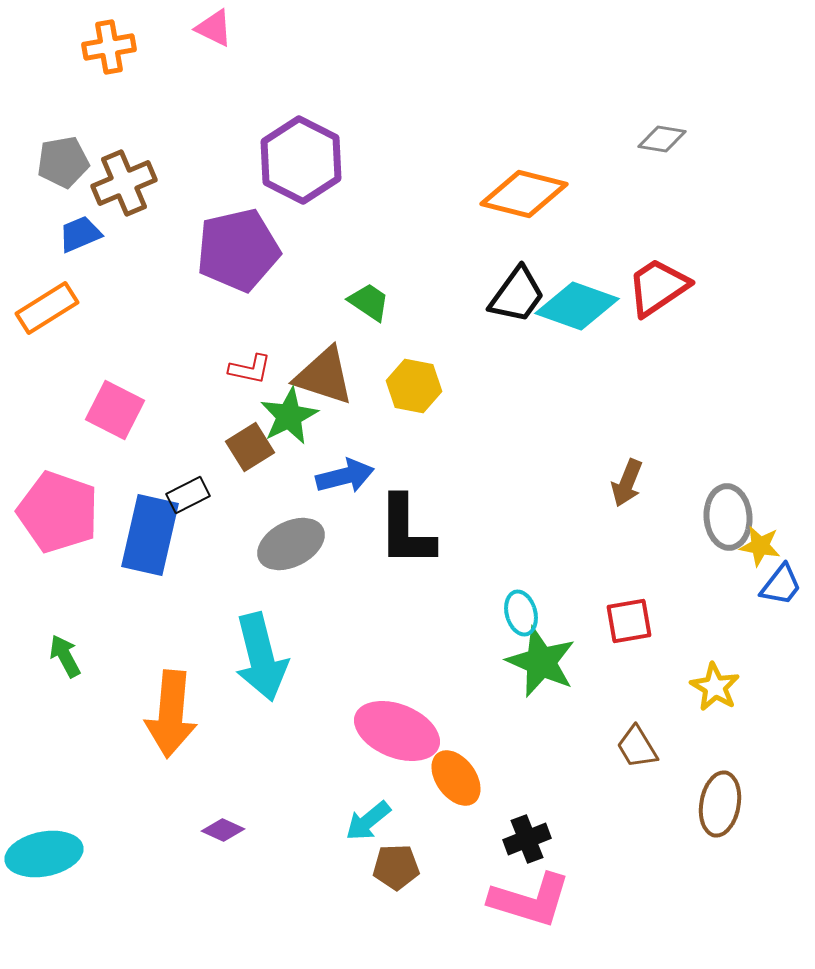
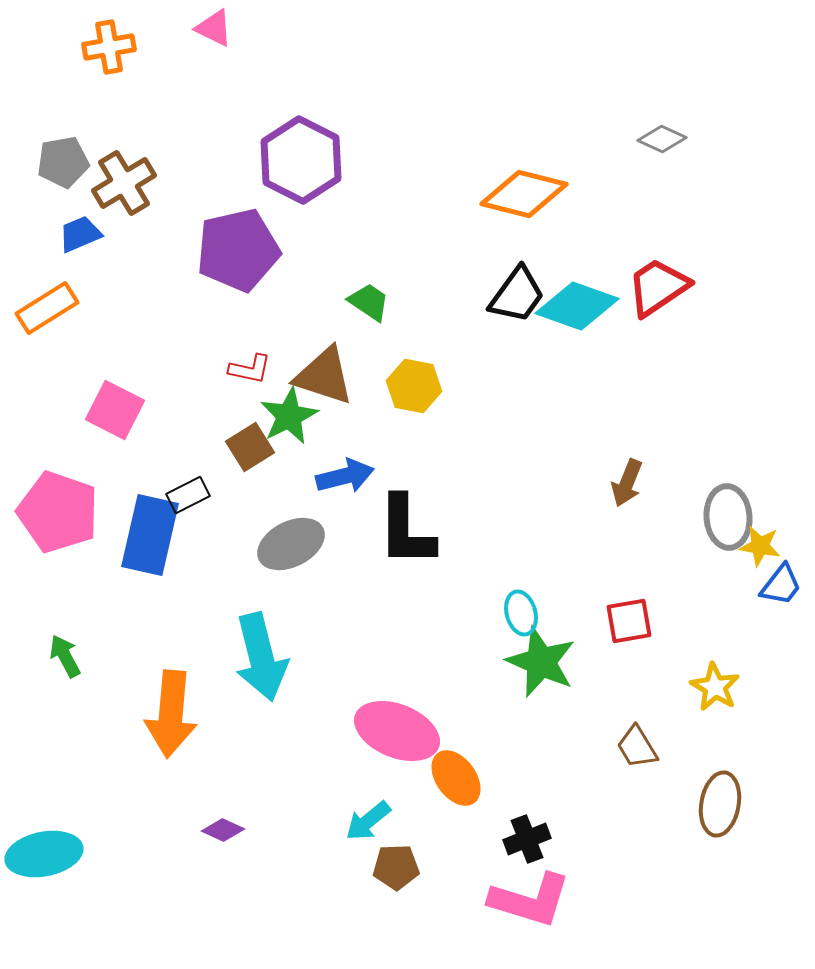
gray diamond at (662, 139): rotated 15 degrees clockwise
brown cross at (124, 183): rotated 8 degrees counterclockwise
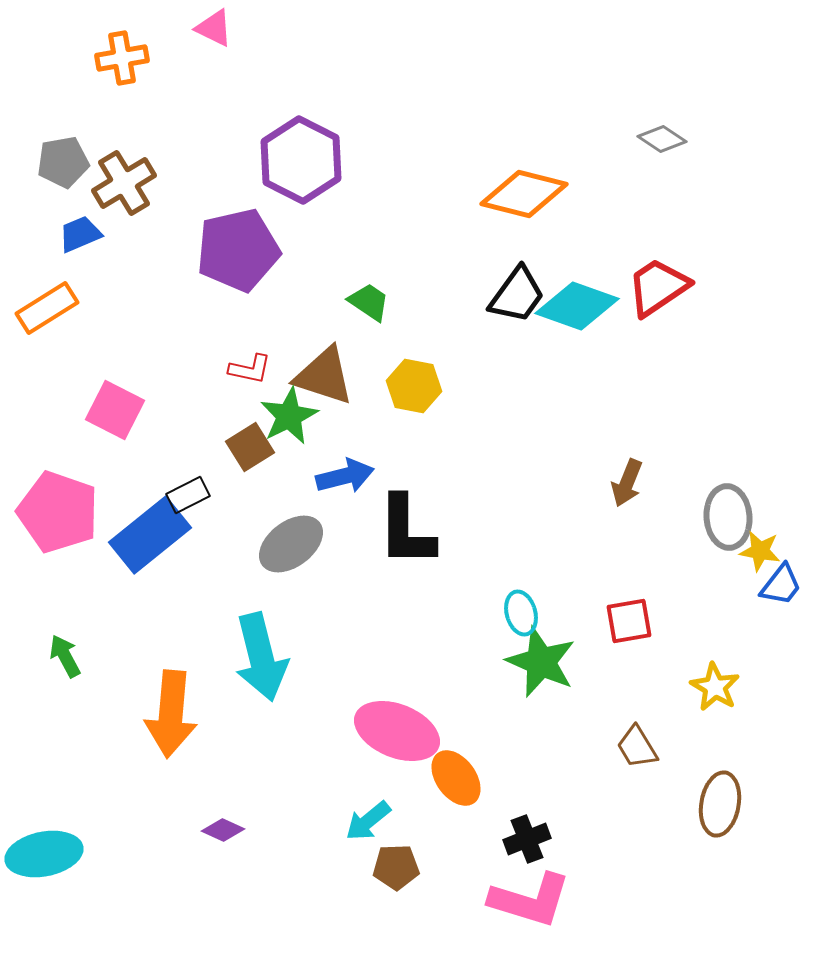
orange cross at (109, 47): moved 13 px right, 11 px down
gray diamond at (662, 139): rotated 9 degrees clockwise
blue rectangle at (150, 535): rotated 38 degrees clockwise
gray ellipse at (291, 544): rotated 10 degrees counterclockwise
yellow star at (760, 546): moved 5 px down
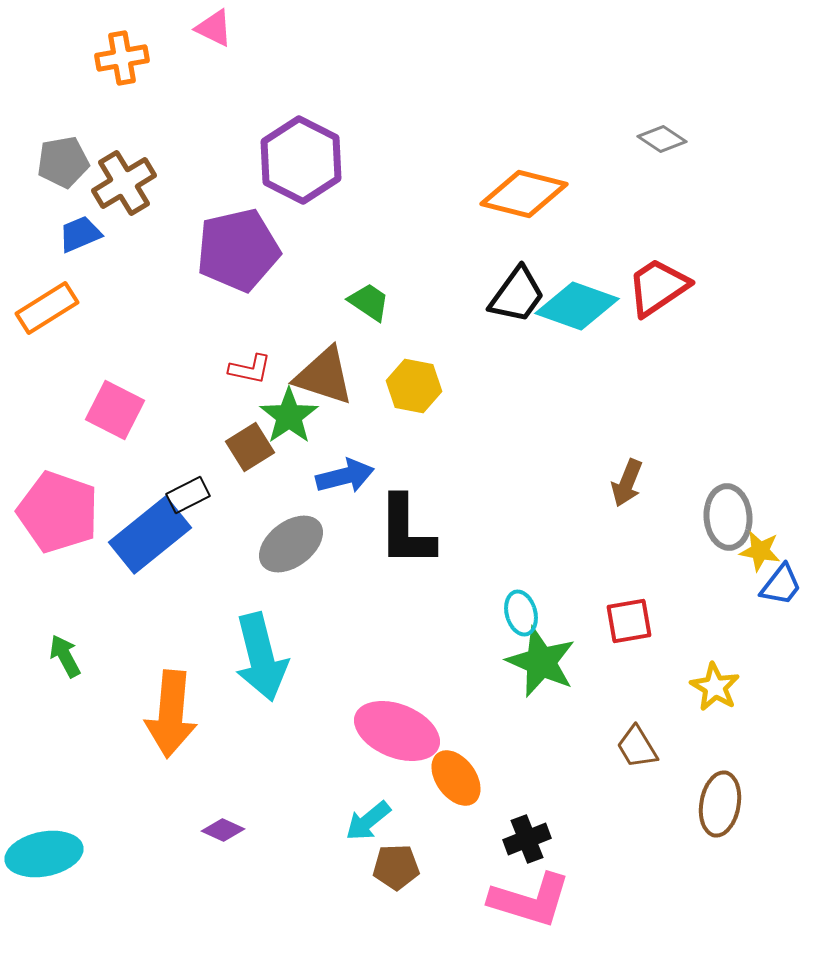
green star at (289, 416): rotated 8 degrees counterclockwise
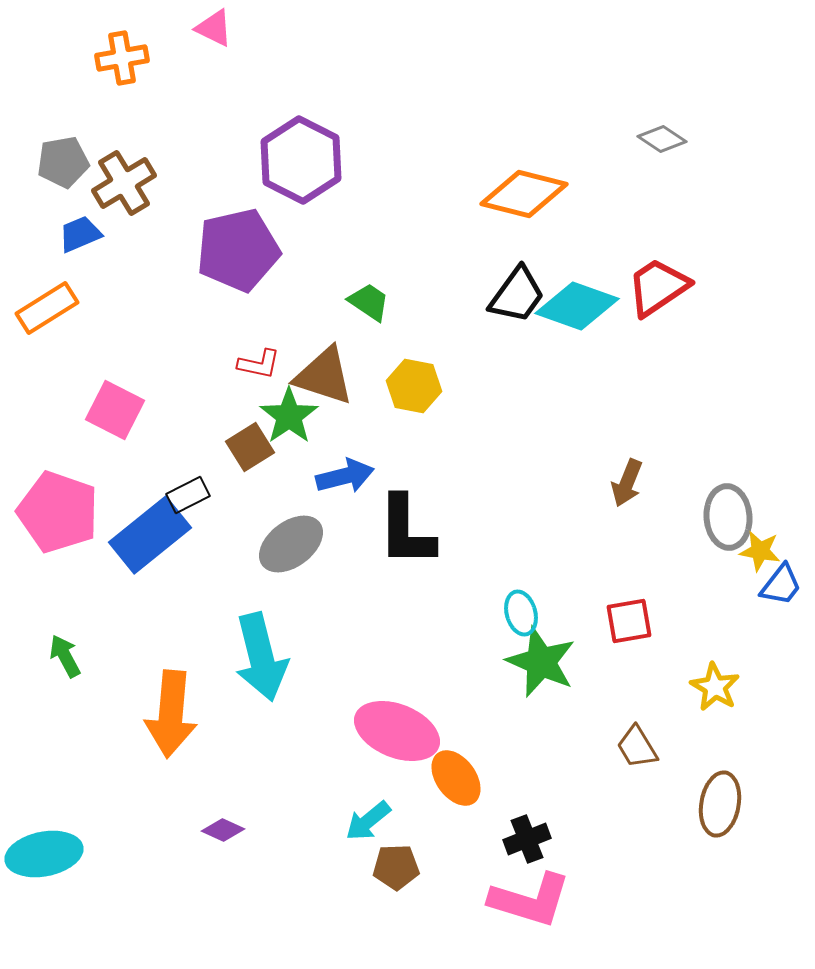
red L-shape at (250, 369): moved 9 px right, 5 px up
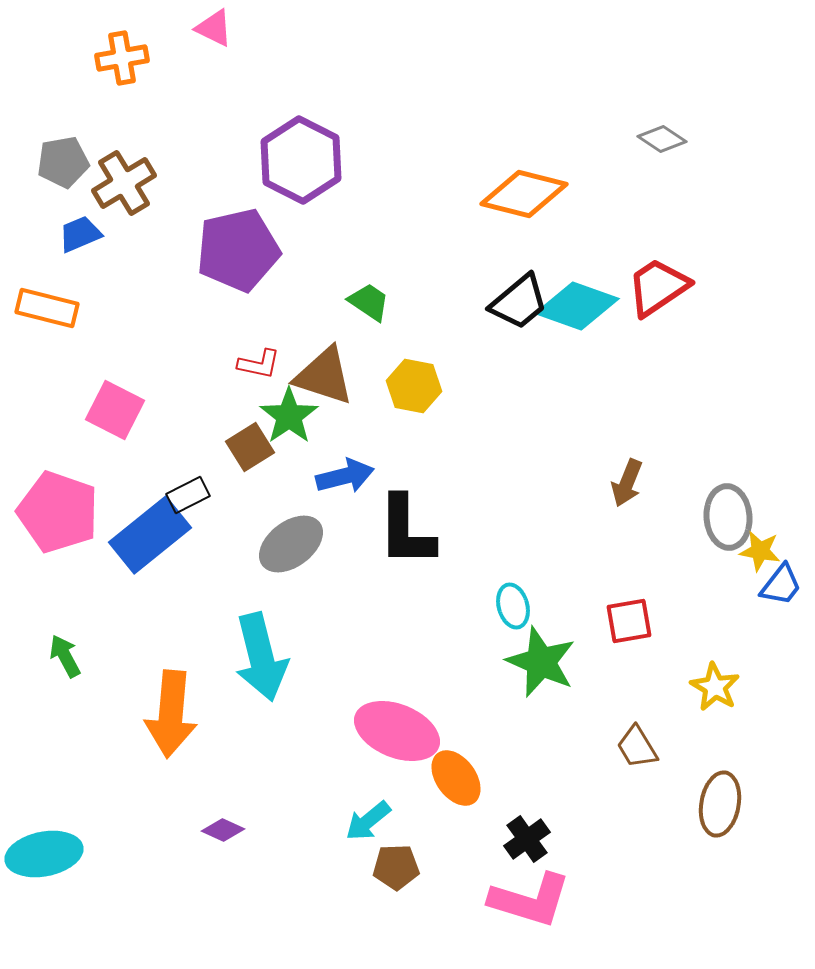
black trapezoid at (517, 295): moved 2 px right, 7 px down; rotated 14 degrees clockwise
orange rectangle at (47, 308): rotated 46 degrees clockwise
cyan ellipse at (521, 613): moved 8 px left, 7 px up
black cross at (527, 839): rotated 15 degrees counterclockwise
